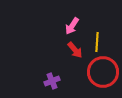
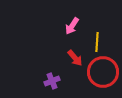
red arrow: moved 8 px down
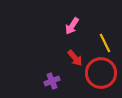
yellow line: moved 8 px right, 1 px down; rotated 30 degrees counterclockwise
red circle: moved 2 px left, 1 px down
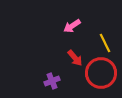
pink arrow: rotated 24 degrees clockwise
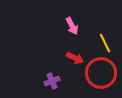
pink arrow: rotated 84 degrees counterclockwise
red arrow: rotated 24 degrees counterclockwise
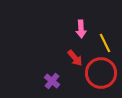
pink arrow: moved 9 px right, 3 px down; rotated 24 degrees clockwise
red arrow: rotated 24 degrees clockwise
purple cross: rotated 28 degrees counterclockwise
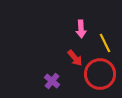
red circle: moved 1 px left, 1 px down
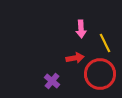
red arrow: rotated 60 degrees counterclockwise
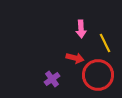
red arrow: rotated 24 degrees clockwise
red circle: moved 2 px left, 1 px down
purple cross: moved 2 px up; rotated 14 degrees clockwise
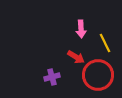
red arrow: moved 1 px right, 1 px up; rotated 18 degrees clockwise
purple cross: moved 2 px up; rotated 21 degrees clockwise
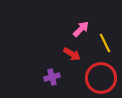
pink arrow: rotated 132 degrees counterclockwise
red arrow: moved 4 px left, 3 px up
red circle: moved 3 px right, 3 px down
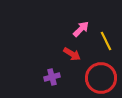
yellow line: moved 1 px right, 2 px up
